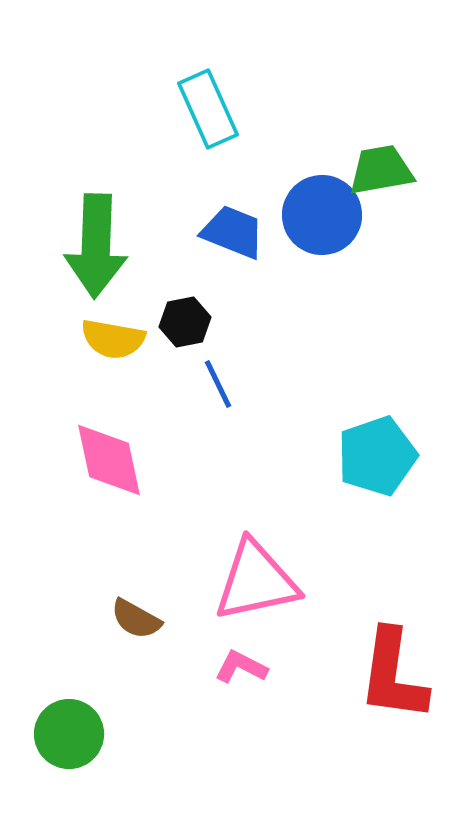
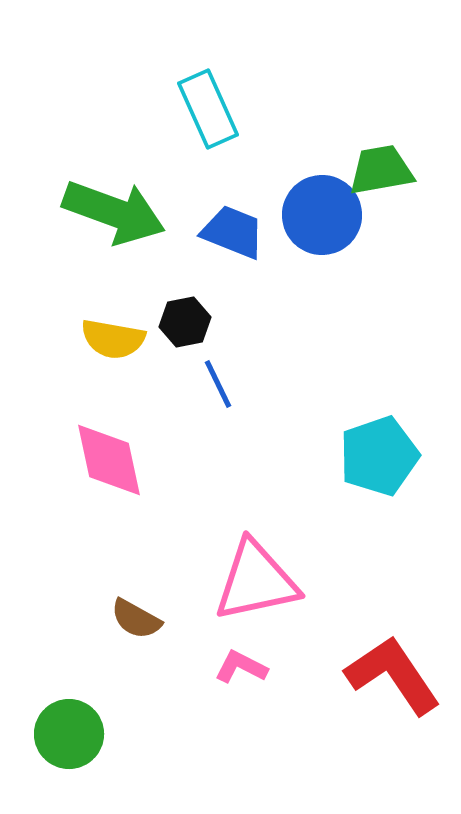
green arrow: moved 18 px right, 34 px up; rotated 72 degrees counterclockwise
cyan pentagon: moved 2 px right
red L-shape: rotated 138 degrees clockwise
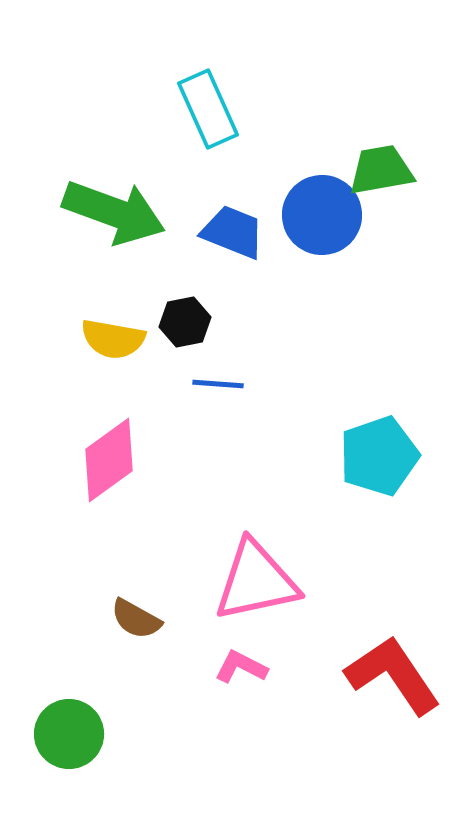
blue line: rotated 60 degrees counterclockwise
pink diamond: rotated 66 degrees clockwise
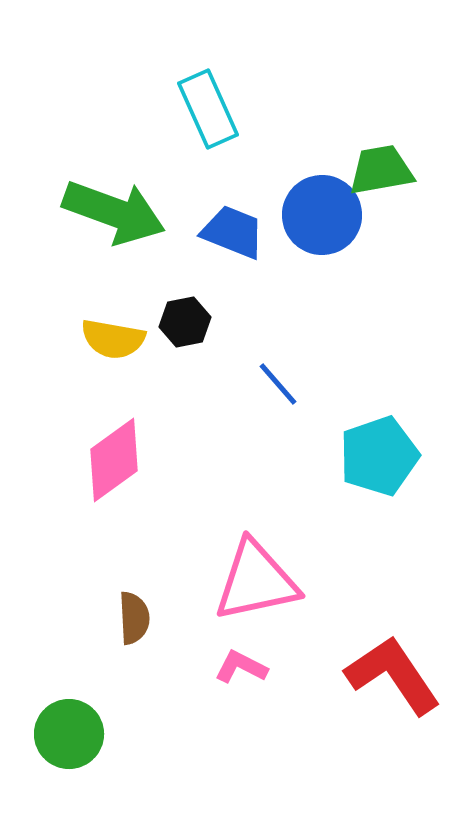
blue line: moved 60 px right; rotated 45 degrees clockwise
pink diamond: moved 5 px right
brown semicircle: moved 2 px left, 1 px up; rotated 122 degrees counterclockwise
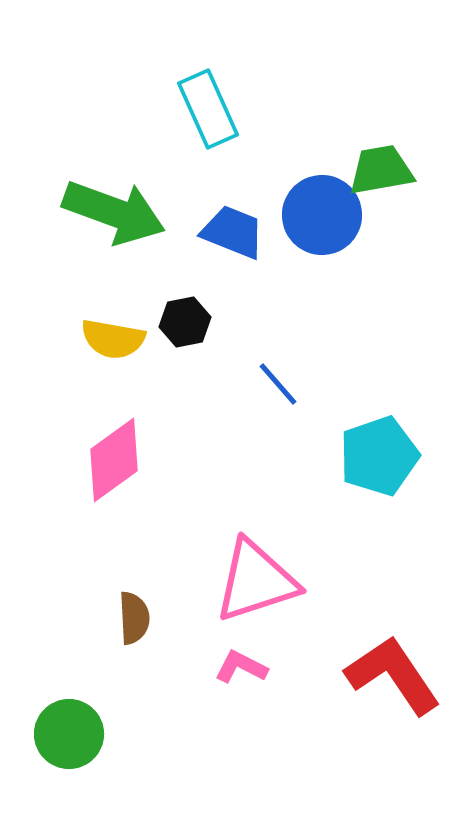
pink triangle: rotated 6 degrees counterclockwise
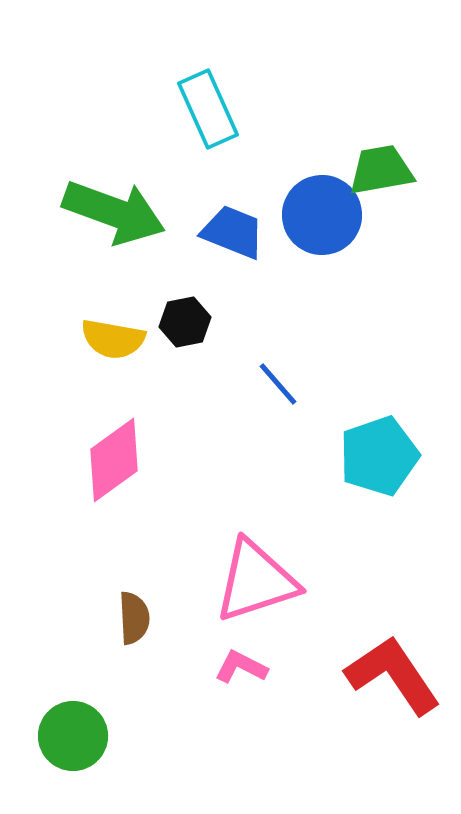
green circle: moved 4 px right, 2 px down
